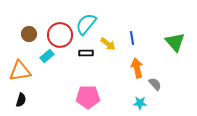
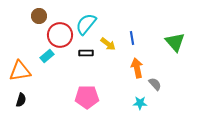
brown circle: moved 10 px right, 18 px up
pink pentagon: moved 1 px left
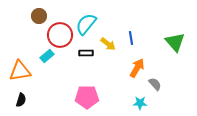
blue line: moved 1 px left
orange arrow: rotated 42 degrees clockwise
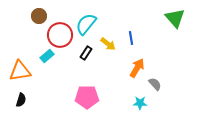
green triangle: moved 24 px up
black rectangle: rotated 56 degrees counterclockwise
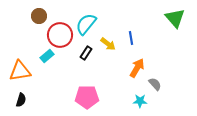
cyan star: moved 2 px up
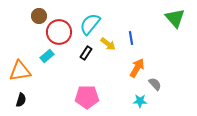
cyan semicircle: moved 4 px right
red circle: moved 1 px left, 3 px up
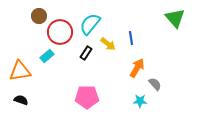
red circle: moved 1 px right
black semicircle: rotated 88 degrees counterclockwise
